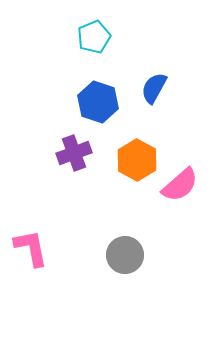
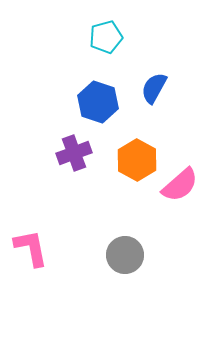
cyan pentagon: moved 12 px right; rotated 8 degrees clockwise
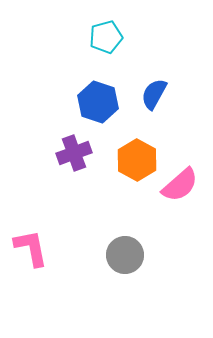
blue semicircle: moved 6 px down
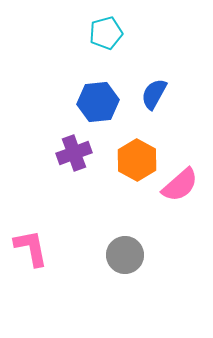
cyan pentagon: moved 4 px up
blue hexagon: rotated 24 degrees counterclockwise
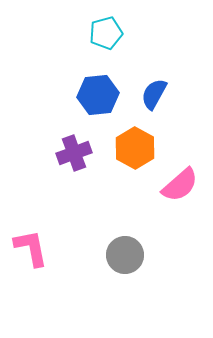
blue hexagon: moved 7 px up
orange hexagon: moved 2 px left, 12 px up
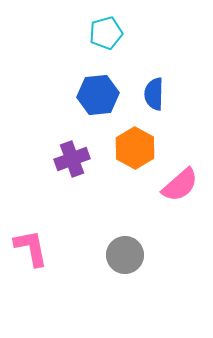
blue semicircle: rotated 28 degrees counterclockwise
purple cross: moved 2 px left, 6 px down
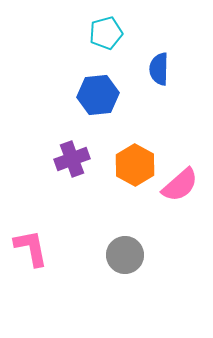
blue semicircle: moved 5 px right, 25 px up
orange hexagon: moved 17 px down
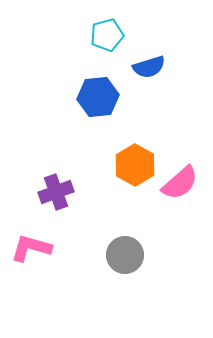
cyan pentagon: moved 1 px right, 2 px down
blue semicircle: moved 10 px left, 2 px up; rotated 108 degrees counterclockwise
blue hexagon: moved 2 px down
purple cross: moved 16 px left, 33 px down
pink semicircle: moved 2 px up
pink L-shape: rotated 63 degrees counterclockwise
